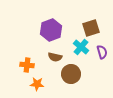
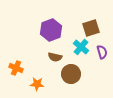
orange cross: moved 11 px left, 3 px down; rotated 16 degrees clockwise
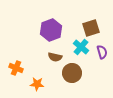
brown circle: moved 1 px right, 1 px up
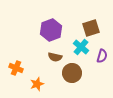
purple semicircle: moved 4 px down; rotated 32 degrees clockwise
orange star: rotated 24 degrees counterclockwise
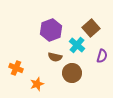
brown square: rotated 24 degrees counterclockwise
cyan cross: moved 4 px left, 2 px up
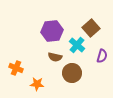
purple hexagon: moved 1 px right, 1 px down; rotated 15 degrees clockwise
orange star: rotated 24 degrees clockwise
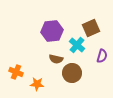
brown square: rotated 18 degrees clockwise
brown semicircle: moved 1 px right, 2 px down
orange cross: moved 4 px down
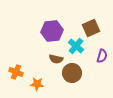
cyan cross: moved 1 px left, 1 px down
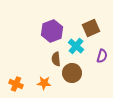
purple hexagon: rotated 15 degrees counterclockwise
brown semicircle: rotated 72 degrees clockwise
orange cross: moved 12 px down
orange star: moved 7 px right, 1 px up
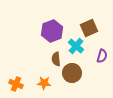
brown square: moved 2 px left
